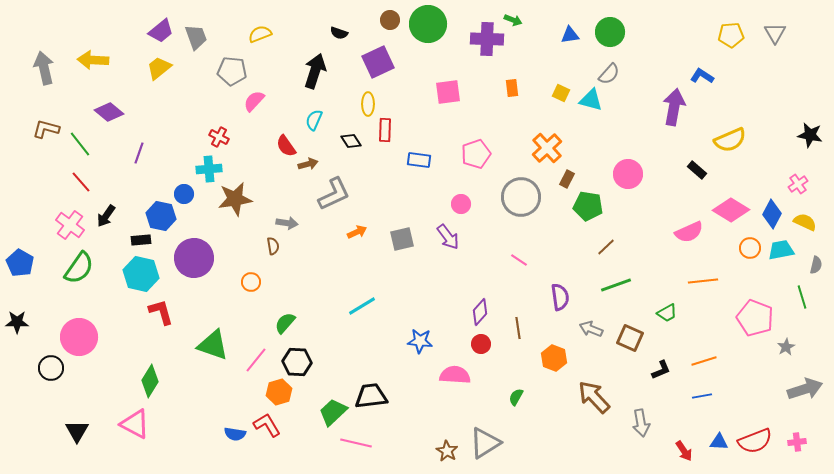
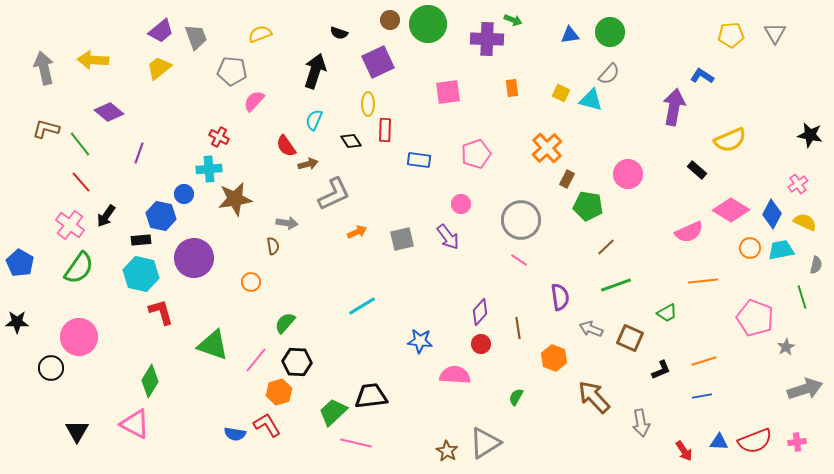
gray circle at (521, 197): moved 23 px down
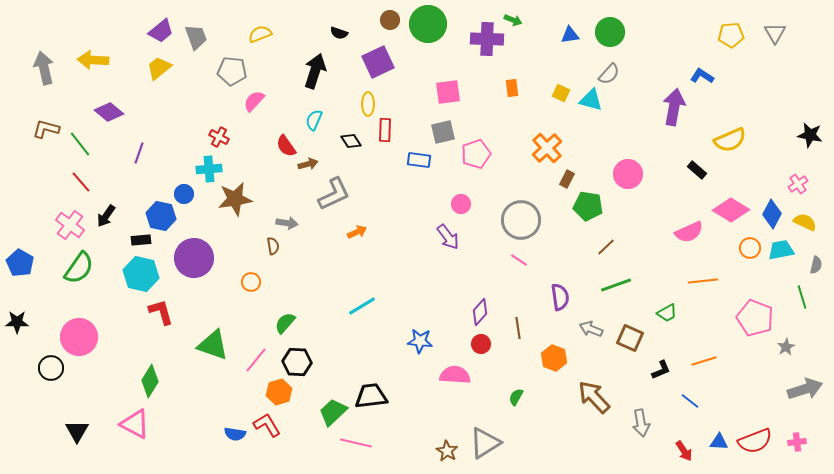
gray square at (402, 239): moved 41 px right, 107 px up
blue line at (702, 396): moved 12 px left, 5 px down; rotated 48 degrees clockwise
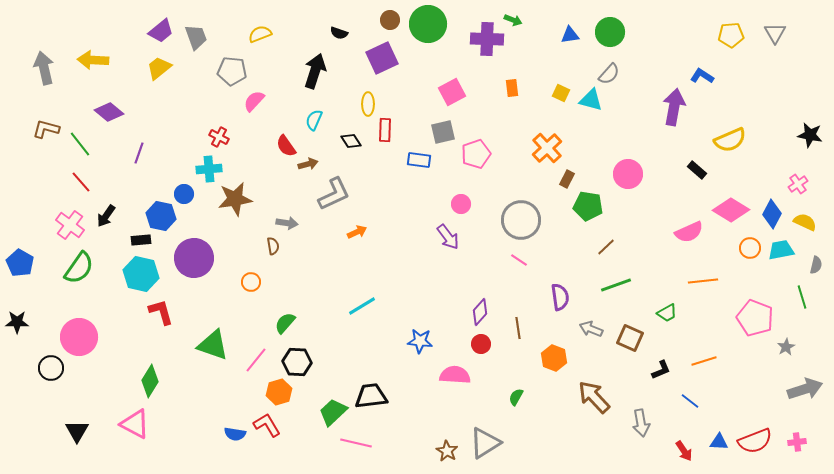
purple square at (378, 62): moved 4 px right, 4 px up
pink square at (448, 92): moved 4 px right; rotated 20 degrees counterclockwise
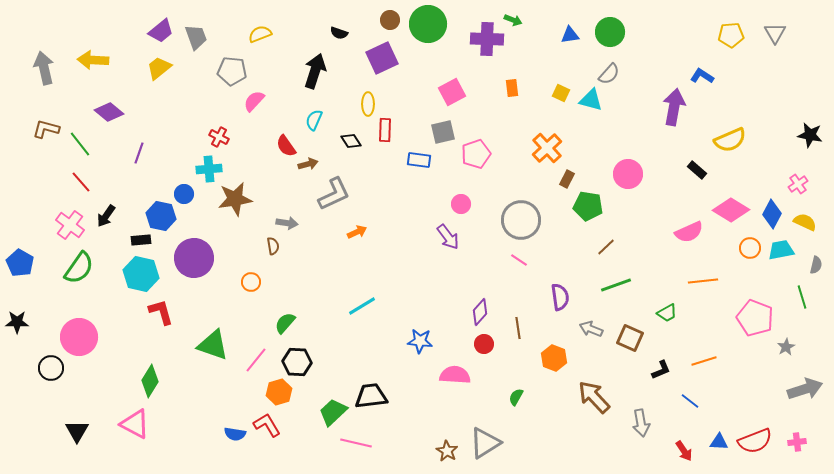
red circle at (481, 344): moved 3 px right
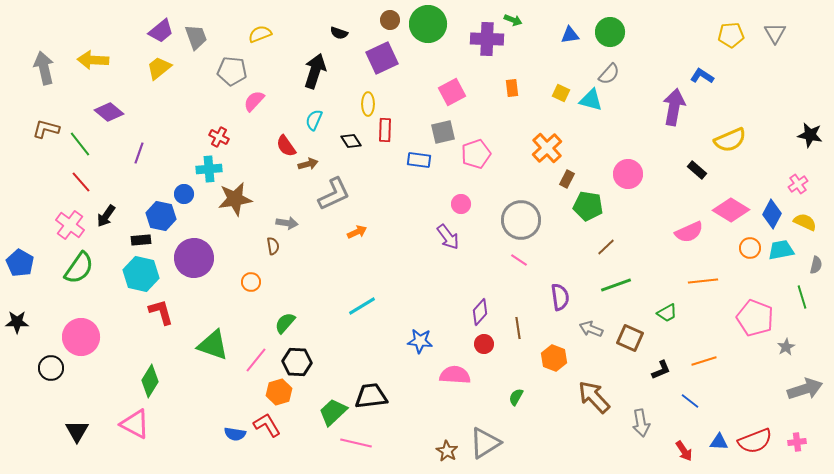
pink circle at (79, 337): moved 2 px right
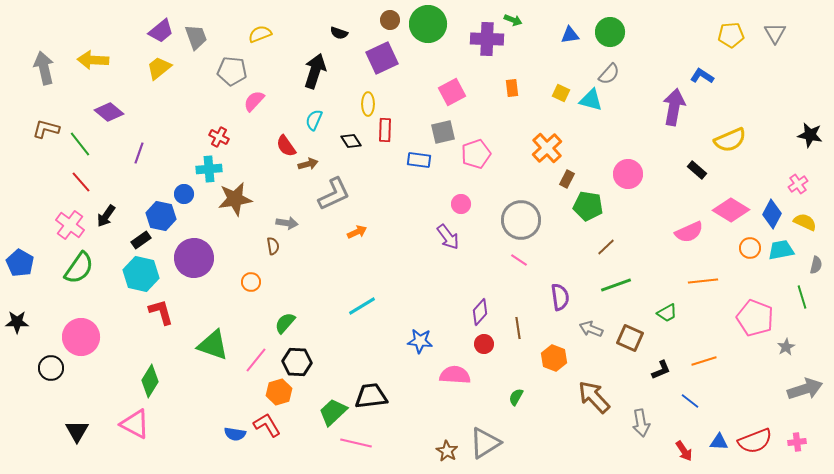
black rectangle at (141, 240): rotated 30 degrees counterclockwise
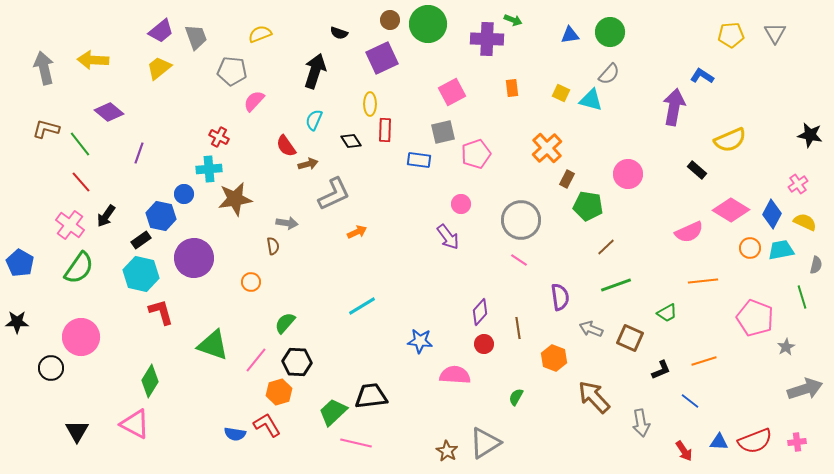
yellow ellipse at (368, 104): moved 2 px right
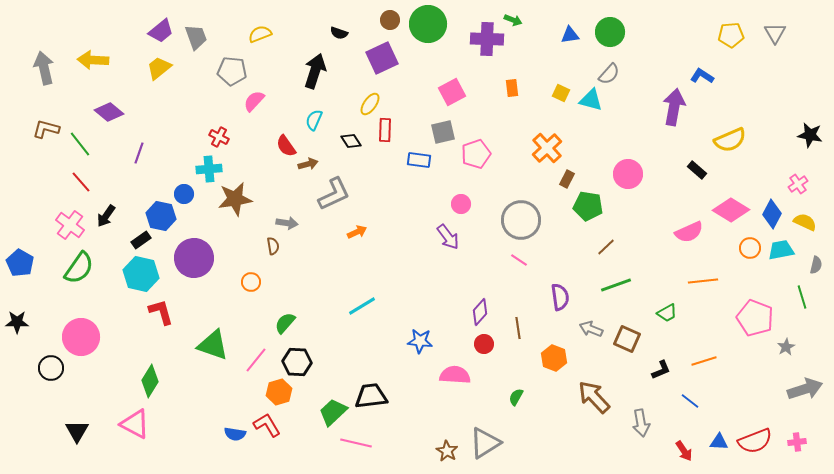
yellow ellipse at (370, 104): rotated 35 degrees clockwise
brown square at (630, 338): moved 3 px left, 1 px down
